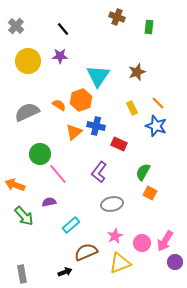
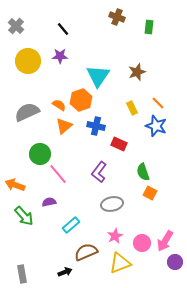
orange triangle: moved 10 px left, 6 px up
green semicircle: rotated 48 degrees counterclockwise
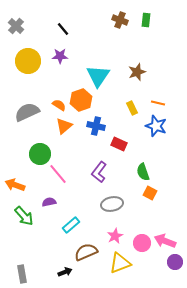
brown cross: moved 3 px right, 3 px down
green rectangle: moved 3 px left, 7 px up
orange line: rotated 32 degrees counterclockwise
pink arrow: rotated 80 degrees clockwise
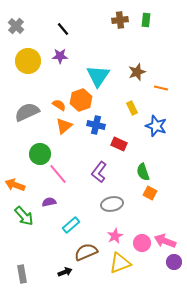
brown cross: rotated 28 degrees counterclockwise
orange line: moved 3 px right, 15 px up
blue cross: moved 1 px up
purple circle: moved 1 px left
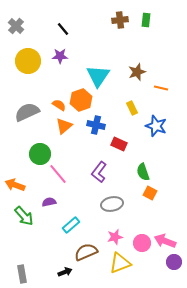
pink star: moved 1 px down; rotated 14 degrees clockwise
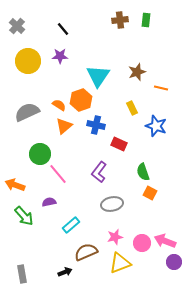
gray cross: moved 1 px right
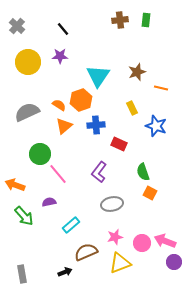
yellow circle: moved 1 px down
blue cross: rotated 18 degrees counterclockwise
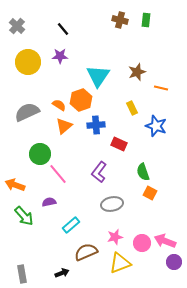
brown cross: rotated 21 degrees clockwise
black arrow: moved 3 px left, 1 px down
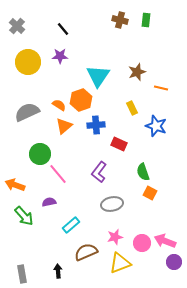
black arrow: moved 4 px left, 2 px up; rotated 72 degrees counterclockwise
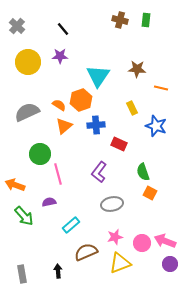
brown star: moved 3 px up; rotated 24 degrees clockwise
pink line: rotated 25 degrees clockwise
purple circle: moved 4 px left, 2 px down
